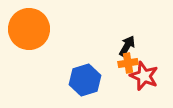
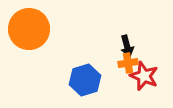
black arrow: rotated 135 degrees clockwise
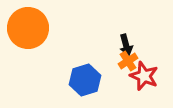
orange circle: moved 1 px left, 1 px up
black arrow: moved 1 px left, 1 px up
orange cross: moved 2 px up; rotated 24 degrees counterclockwise
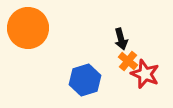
black arrow: moved 5 px left, 6 px up
orange cross: rotated 18 degrees counterclockwise
red star: moved 1 px right, 2 px up
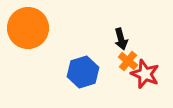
blue hexagon: moved 2 px left, 8 px up
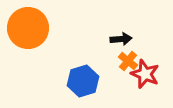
black arrow: rotated 80 degrees counterclockwise
blue hexagon: moved 9 px down
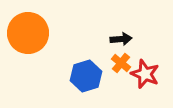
orange circle: moved 5 px down
orange cross: moved 7 px left, 2 px down
blue hexagon: moved 3 px right, 5 px up
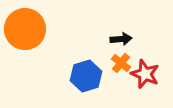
orange circle: moved 3 px left, 4 px up
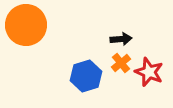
orange circle: moved 1 px right, 4 px up
orange cross: rotated 12 degrees clockwise
red star: moved 4 px right, 2 px up
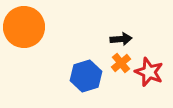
orange circle: moved 2 px left, 2 px down
